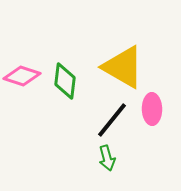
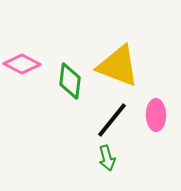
yellow triangle: moved 5 px left, 1 px up; rotated 9 degrees counterclockwise
pink diamond: moved 12 px up; rotated 9 degrees clockwise
green diamond: moved 5 px right
pink ellipse: moved 4 px right, 6 px down
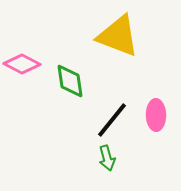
yellow triangle: moved 30 px up
green diamond: rotated 15 degrees counterclockwise
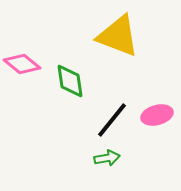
pink diamond: rotated 12 degrees clockwise
pink ellipse: moved 1 px right; rotated 76 degrees clockwise
green arrow: rotated 85 degrees counterclockwise
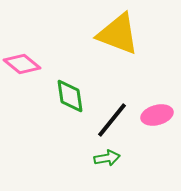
yellow triangle: moved 2 px up
green diamond: moved 15 px down
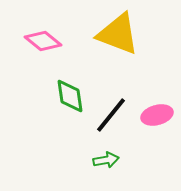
pink diamond: moved 21 px right, 23 px up
black line: moved 1 px left, 5 px up
green arrow: moved 1 px left, 2 px down
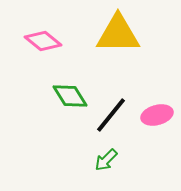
yellow triangle: rotated 21 degrees counterclockwise
green diamond: rotated 24 degrees counterclockwise
green arrow: rotated 145 degrees clockwise
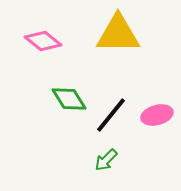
green diamond: moved 1 px left, 3 px down
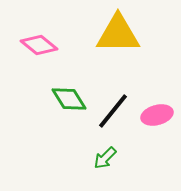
pink diamond: moved 4 px left, 4 px down
black line: moved 2 px right, 4 px up
green arrow: moved 1 px left, 2 px up
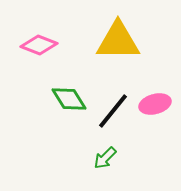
yellow triangle: moved 7 px down
pink diamond: rotated 18 degrees counterclockwise
pink ellipse: moved 2 px left, 11 px up
